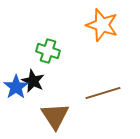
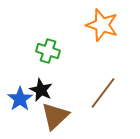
black star: moved 8 px right, 9 px down
blue star: moved 4 px right, 12 px down
brown line: rotated 36 degrees counterclockwise
brown triangle: rotated 20 degrees clockwise
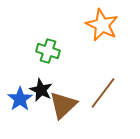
orange star: rotated 8 degrees clockwise
brown triangle: moved 8 px right, 11 px up
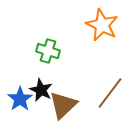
brown line: moved 7 px right
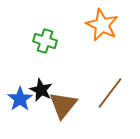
green cross: moved 3 px left, 10 px up
brown triangle: rotated 8 degrees counterclockwise
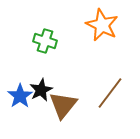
black star: rotated 20 degrees clockwise
blue star: moved 3 px up
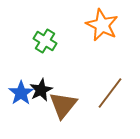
green cross: rotated 15 degrees clockwise
blue star: moved 1 px right, 3 px up
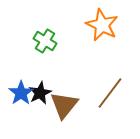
black star: moved 1 px left, 3 px down
brown triangle: moved 1 px right
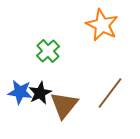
green cross: moved 3 px right, 10 px down; rotated 15 degrees clockwise
blue star: moved 1 px left, 1 px up; rotated 30 degrees counterclockwise
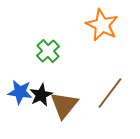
black star: moved 1 px right, 2 px down
